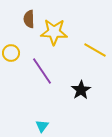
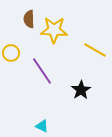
yellow star: moved 2 px up
cyan triangle: rotated 40 degrees counterclockwise
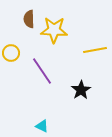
yellow line: rotated 40 degrees counterclockwise
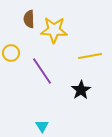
yellow line: moved 5 px left, 6 px down
cyan triangle: rotated 32 degrees clockwise
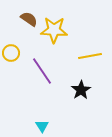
brown semicircle: rotated 126 degrees clockwise
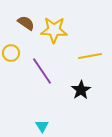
brown semicircle: moved 3 px left, 4 px down
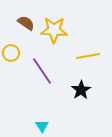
yellow line: moved 2 px left
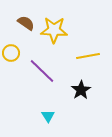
purple line: rotated 12 degrees counterclockwise
cyan triangle: moved 6 px right, 10 px up
